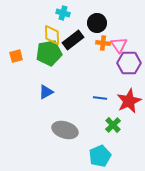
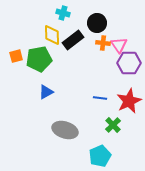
green pentagon: moved 10 px left, 6 px down
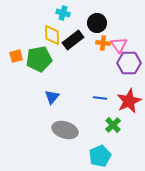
blue triangle: moved 6 px right, 5 px down; rotated 21 degrees counterclockwise
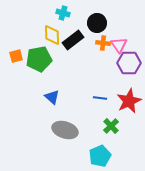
blue triangle: rotated 28 degrees counterclockwise
green cross: moved 2 px left, 1 px down
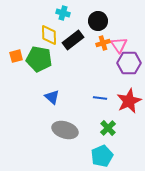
black circle: moved 1 px right, 2 px up
yellow diamond: moved 3 px left
orange cross: rotated 24 degrees counterclockwise
green pentagon: rotated 20 degrees clockwise
green cross: moved 3 px left, 2 px down
cyan pentagon: moved 2 px right
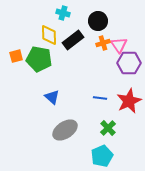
gray ellipse: rotated 50 degrees counterclockwise
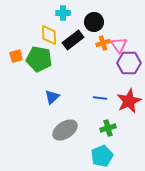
cyan cross: rotated 16 degrees counterclockwise
black circle: moved 4 px left, 1 px down
blue triangle: rotated 35 degrees clockwise
green cross: rotated 28 degrees clockwise
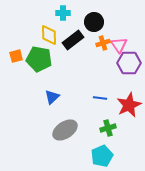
red star: moved 4 px down
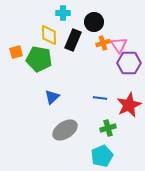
black rectangle: rotated 30 degrees counterclockwise
orange square: moved 4 px up
